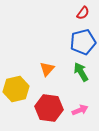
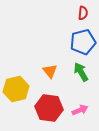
red semicircle: rotated 32 degrees counterclockwise
orange triangle: moved 3 px right, 2 px down; rotated 21 degrees counterclockwise
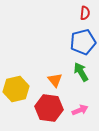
red semicircle: moved 2 px right
orange triangle: moved 5 px right, 9 px down
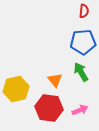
red semicircle: moved 1 px left, 2 px up
blue pentagon: rotated 10 degrees clockwise
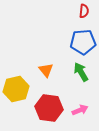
orange triangle: moved 9 px left, 10 px up
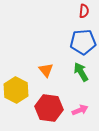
yellow hexagon: moved 1 px down; rotated 20 degrees counterclockwise
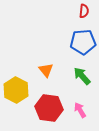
green arrow: moved 1 px right, 4 px down; rotated 12 degrees counterclockwise
pink arrow: rotated 98 degrees counterclockwise
